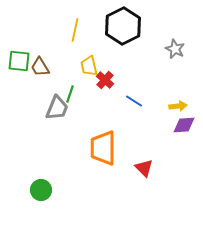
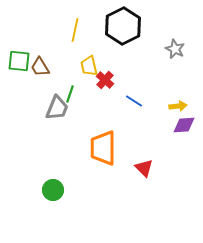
green circle: moved 12 px right
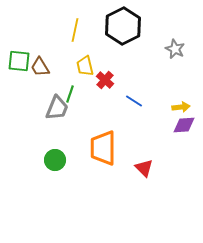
yellow trapezoid: moved 4 px left
yellow arrow: moved 3 px right, 1 px down
green circle: moved 2 px right, 30 px up
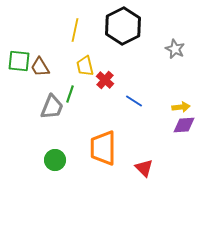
gray trapezoid: moved 5 px left, 1 px up
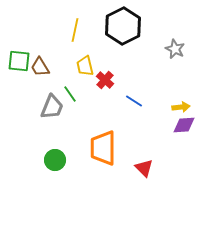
green line: rotated 54 degrees counterclockwise
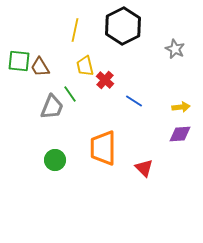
purple diamond: moved 4 px left, 9 px down
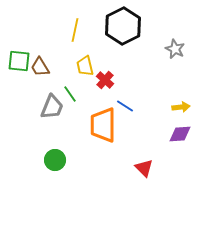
blue line: moved 9 px left, 5 px down
orange trapezoid: moved 23 px up
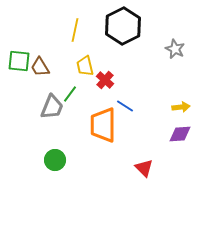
green line: rotated 72 degrees clockwise
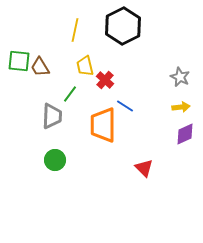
gray star: moved 5 px right, 28 px down
gray trapezoid: moved 9 px down; rotated 20 degrees counterclockwise
purple diamond: moved 5 px right; rotated 20 degrees counterclockwise
